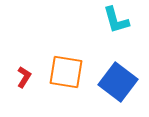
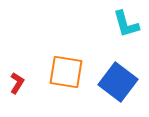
cyan L-shape: moved 10 px right, 4 px down
red L-shape: moved 7 px left, 6 px down
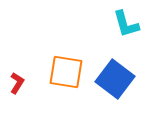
blue square: moved 3 px left, 3 px up
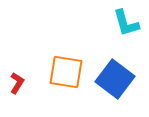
cyan L-shape: moved 1 px up
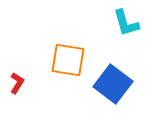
orange square: moved 2 px right, 12 px up
blue square: moved 2 px left, 5 px down
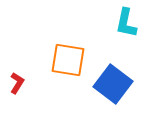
cyan L-shape: rotated 28 degrees clockwise
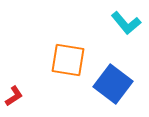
cyan L-shape: rotated 52 degrees counterclockwise
red L-shape: moved 3 px left, 13 px down; rotated 25 degrees clockwise
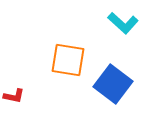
cyan L-shape: moved 3 px left; rotated 8 degrees counterclockwise
red L-shape: rotated 45 degrees clockwise
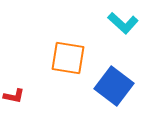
orange square: moved 2 px up
blue square: moved 1 px right, 2 px down
